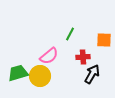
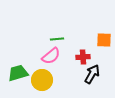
green line: moved 13 px left, 5 px down; rotated 56 degrees clockwise
pink semicircle: moved 2 px right
yellow circle: moved 2 px right, 4 px down
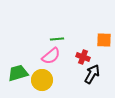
red cross: rotated 24 degrees clockwise
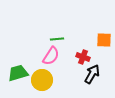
pink semicircle: rotated 18 degrees counterclockwise
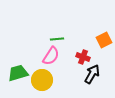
orange square: rotated 28 degrees counterclockwise
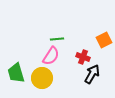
green trapezoid: moved 2 px left; rotated 90 degrees counterclockwise
yellow circle: moved 2 px up
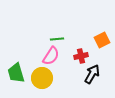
orange square: moved 2 px left
red cross: moved 2 px left, 1 px up; rotated 32 degrees counterclockwise
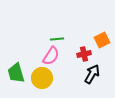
red cross: moved 3 px right, 2 px up
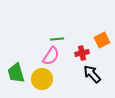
red cross: moved 2 px left, 1 px up
black arrow: rotated 72 degrees counterclockwise
yellow circle: moved 1 px down
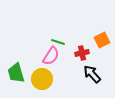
green line: moved 1 px right, 3 px down; rotated 24 degrees clockwise
